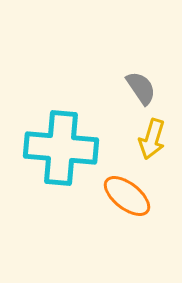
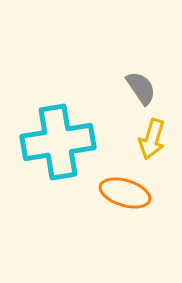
cyan cross: moved 3 px left, 6 px up; rotated 14 degrees counterclockwise
orange ellipse: moved 2 px left, 3 px up; rotated 21 degrees counterclockwise
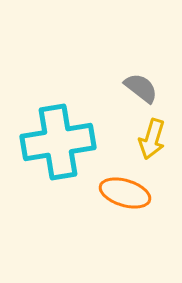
gray semicircle: rotated 18 degrees counterclockwise
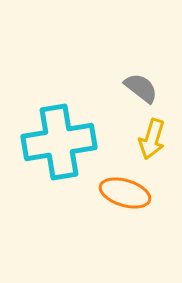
cyan cross: moved 1 px right
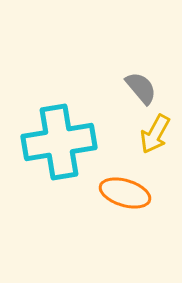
gray semicircle: rotated 12 degrees clockwise
yellow arrow: moved 3 px right, 5 px up; rotated 12 degrees clockwise
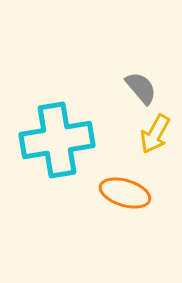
cyan cross: moved 2 px left, 2 px up
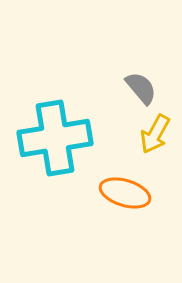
cyan cross: moved 2 px left, 2 px up
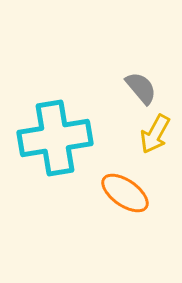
orange ellipse: rotated 18 degrees clockwise
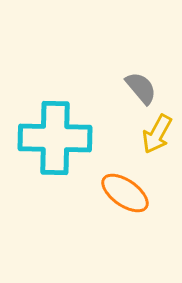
yellow arrow: moved 2 px right
cyan cross: rotated 10 degrees clockwise
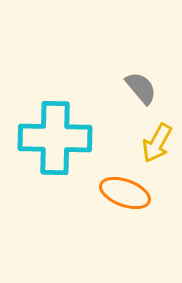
yellow arrow: moved 9 px down
orange ellipse: rotated 15 degrees counterclockwise
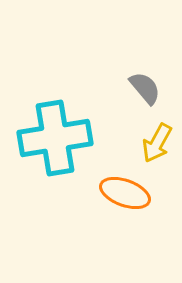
gray semicircle: moved 4 px right
cyan cross: rotated 10 degrees counterclockwise
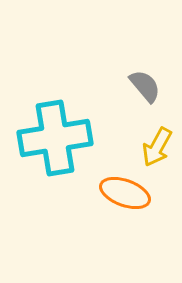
gray semicircle: moved 2 px up
yellow arrow: moved 4 px down
